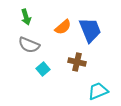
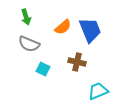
gray semicircle: moved 1 px up
cyan square: rotated 24 degrees counterclockwise
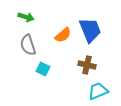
green arrow: rotated 56 degrees counterclockwise
orange semicircle: moved 8 px down
gray semicircle: moved 1 px left, 1 px down; rotated 50 degrees clockwise
brown cross: moved 10 px right, 3 px down
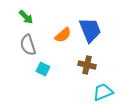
green arrow: rotated 28 degrees clockwise
cyan trapezoid: moved 5 px right, 1 px down
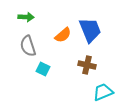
green arrow: rotated 42 degrees counterclockwise
gray semicircle: moved 1 px down
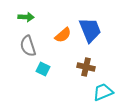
brown cross: moved 1 px left, 2 px down
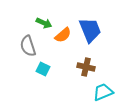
green arrow: moved 18 px right, 6 px down; rotated 21 degrees clockwise
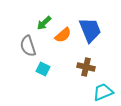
green arrow: rotated 112 degrees clockwise
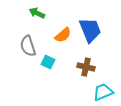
green arrow: moved 7 px left, 10 px up; rotated 70 degrees clockwise
cyan square: moved 5 px right, 7 px up
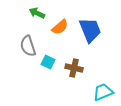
orange semicircle: moved 3 px left, 8 px up
brown cross: moved 12 px left, 1 px down
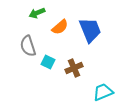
green arrow: rotated 49 degrees counterclockwise
brown cross: rotated 36 degrees counterclockwise
